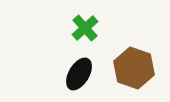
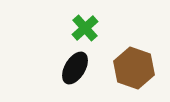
black ellipse: moved 4 px left, 6 px up
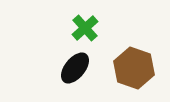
black ellipse: rotated 8 degrees clockwise
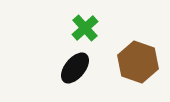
brown hexagon: moved 4 px right, 6 px up
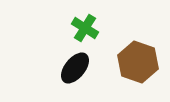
green cross: rotated 16 degrees counterclockwise
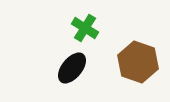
black ellipse: moved 3 px left
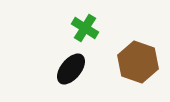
black ellipse: moved 1 px left, 1 px down
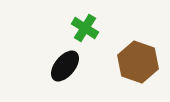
black ellipse: moved 6 px left, 3 px up
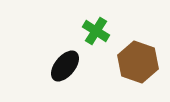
green cross: moved 11 px right, 3 px down
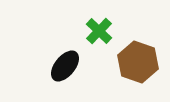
green cross: moved 3 px right; rotated 12 degrees clockwise
